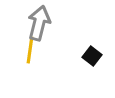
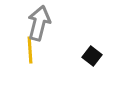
yellow line: rotated 12 degrees counterclockwise
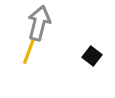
yellow line: moved 1 px left, 1 px down; rotated 24 degrees clockwise
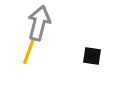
black square: rotated 30 degrees counterclockwise
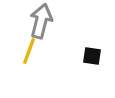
gray arrow: moved 2 px right, 2 px up
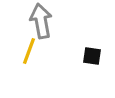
gray arrow: rotated 24 degrees counterclockwise
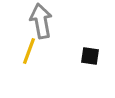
black square: moved 2 px left
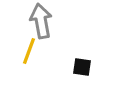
black square: moved 8 px left, 11 px down
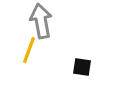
yellow line: moved 1 px up
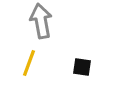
yellow line: moved 13 px down
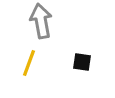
black square: moved 5 px up
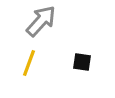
gray arrow: rotated 52 degrees clockwise
